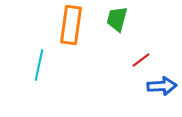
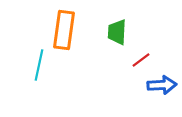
green trapezoid: moved 13 px down; rotated 12 degrees counterclockwise
orange rectangle: moved 7 px left, 5 px down
blue arrow: moved 1 px up
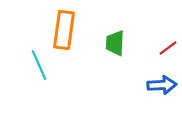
green trapezoid: moved 2 px left, 11 px down
red line: moved 27 px right, 12 px up
cyan line: rotated 36 degrees counterclockwise
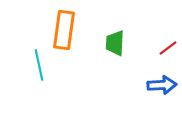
cyan line: rotated 12 degrees clockwise
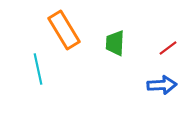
orange rectangle: rotated 39 degrees counterclockwise
cyan line: moved 1 px left, 4 px down
